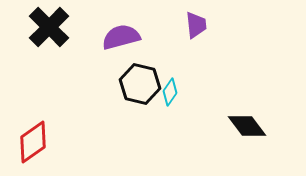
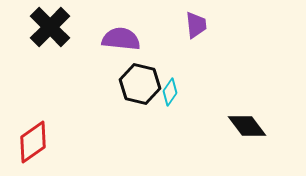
black cross: moved 1 px right
purple semicircle: moved 2 px down; rotated 21 degrees clockwise
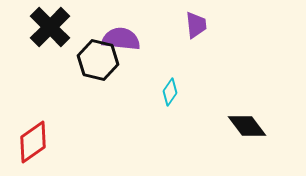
black hexagon: moved 42 px left, 24 px up
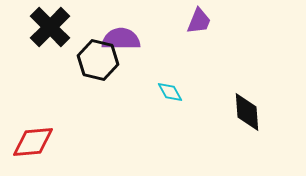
purple trapezoid: moved 3 px right, 4 px up; rotated 28 degrees clockwise
purple semicircle: rotated 6 degrees counterclockwise
cyan diamond: rotated 64 degrees counterclockwise
black diamond: moved 14 px up; rotated 33 degrees clockwise
red diamond: rotated 30 degrees clockwise
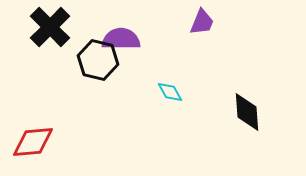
purple trapezoid: moved 3 px right, 1 px down
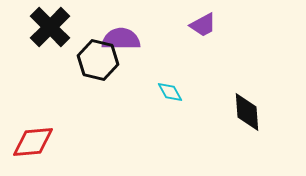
purple trapezoid: moved 1 px right, 3 px down; rotated 40 degrees clockwise
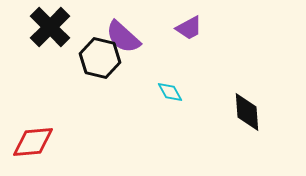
purple trapezoid: moved 14 px left, 3 px down
purple semicircle: moved 2 px right, 2 px up; rotated 138 degrees counterclockwise
black hexagon: moved 2 px right, 2 px up
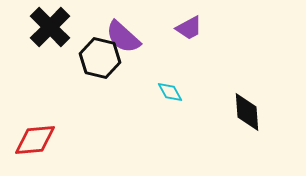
red diamond: moved 2 px right, 2 px up
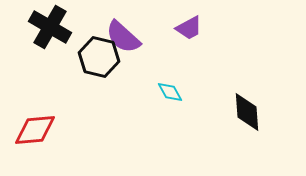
black cross: rotated 15 degrees counterclockwise
black hexagon: moved 1 px left, 1 px up
red diamond: moved 10 px up
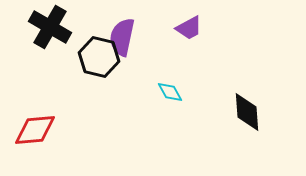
purple semicircle: moved 1 px left; rotated 60 degrees clockwise
